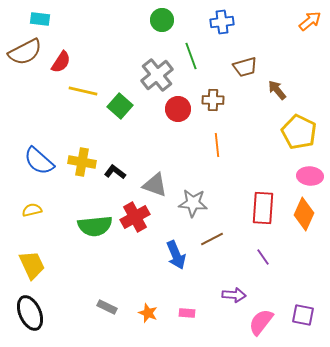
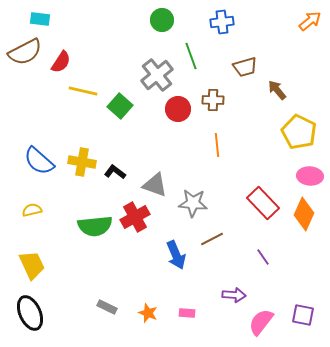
red rectangle: moved 5 px up; rotated 48 degrees counterclockwise
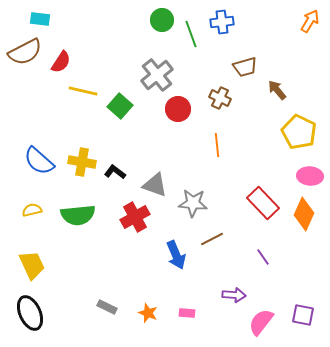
orange arrow: rotated 20 degrees counterclockwise
green line: moved 22 px up
brown cross: moved 7 px right, 2 px up; rotated 25 degrees clockwise
green semicircle: moved 17 px left, 11 px up
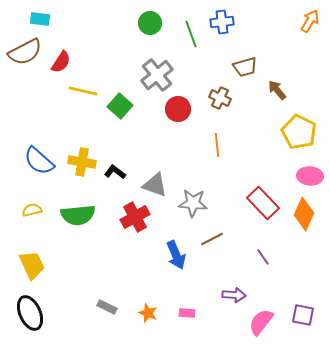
green circle: moved 12 px left, 3 px down
